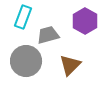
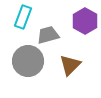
gray circle: moved 2 px right
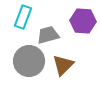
purple hexagon: moved 2 px left; rotated 25 degrees counterclockwise
gray circle: moved 1 px right
brown triangle: moved 7 px left
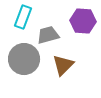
gray circle: moved 5 px left, 2 px up
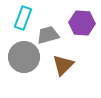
cyan rectangle: moved 1 px down
purple hexagon: moved 1 px left, 2 px down
gray circle: moved 2 px up
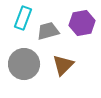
purple hexagon: rotated 15 degrees counterclockwise
gray trapezoid: moved 4 px up
gray circle: moved 7 px down
